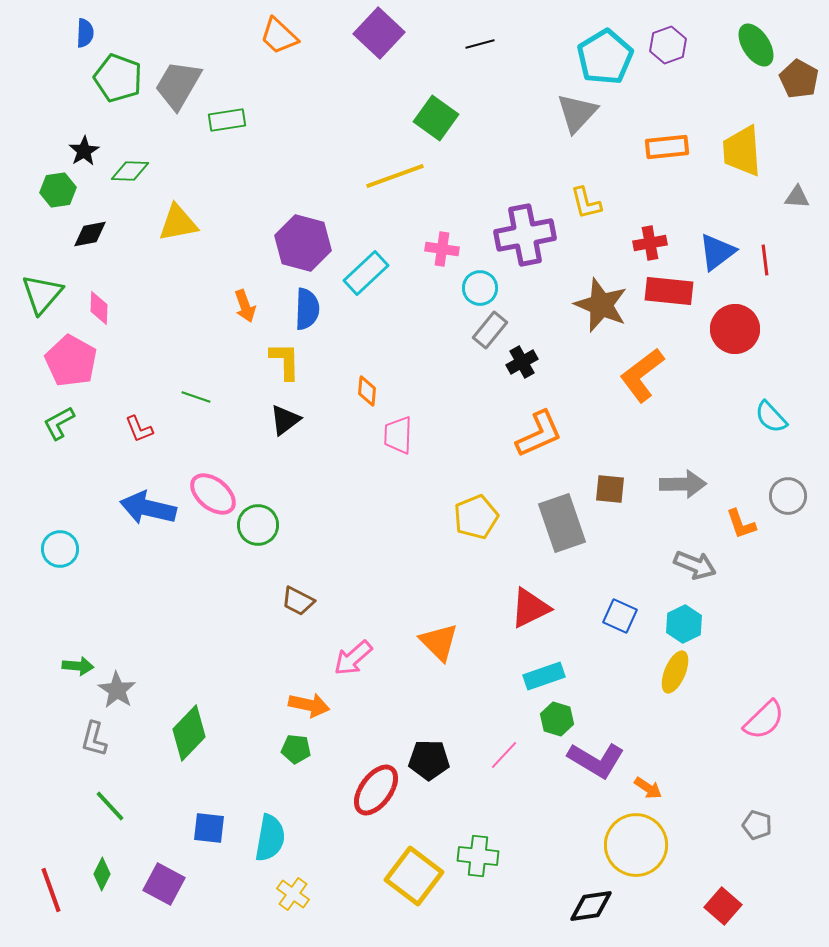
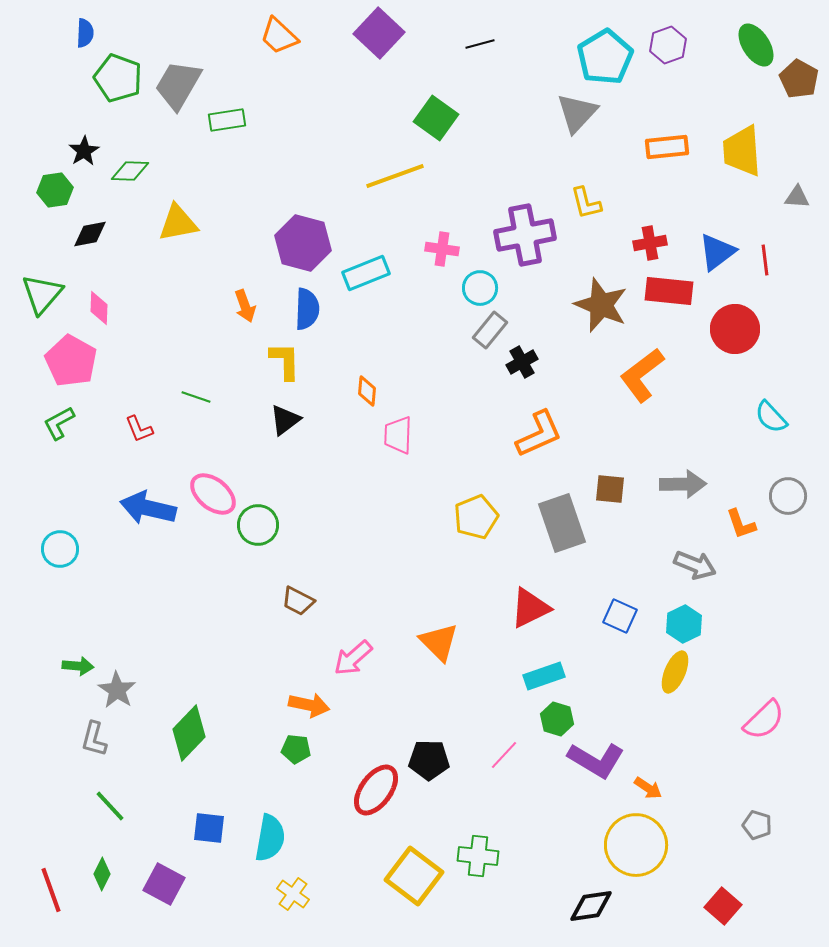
green hexagon at (58, 190): moved 3 px left
cyan rectangle at (366, 273): rotated 21 degrees clockwise
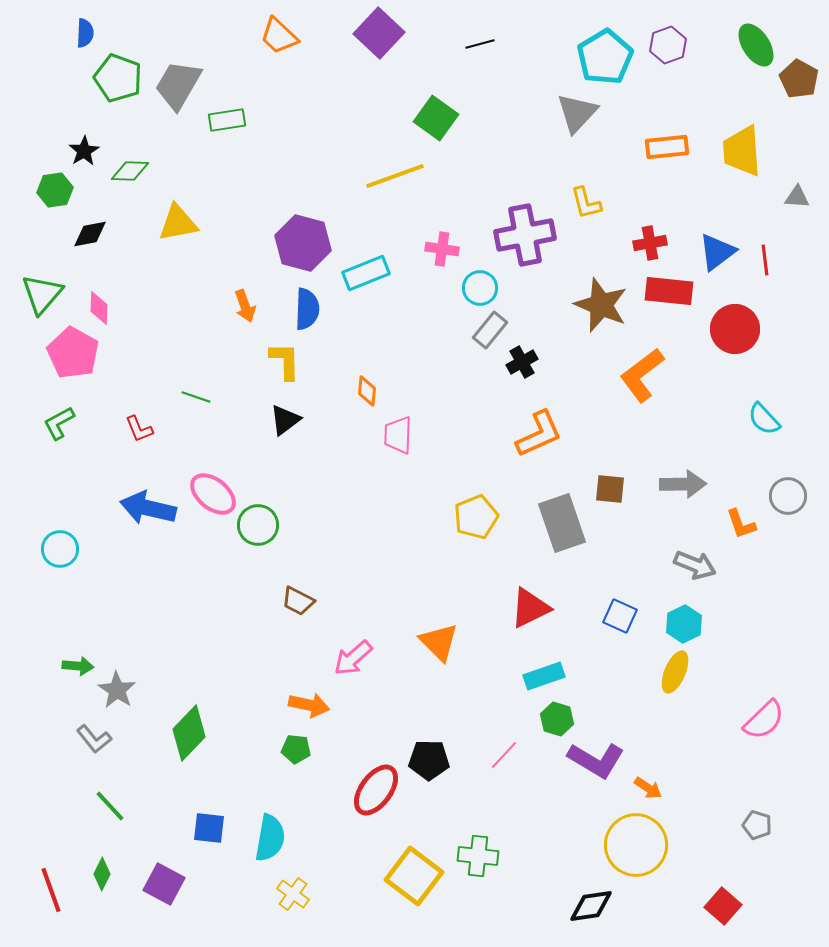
pink pentagon at (71, 361): moved 2 px right, 8 px up
cyan semicircle at (771, 417): moved 7 px left, 2 px down
gray L-shape at (94, 739): rotated 54 degrees counterclockwise
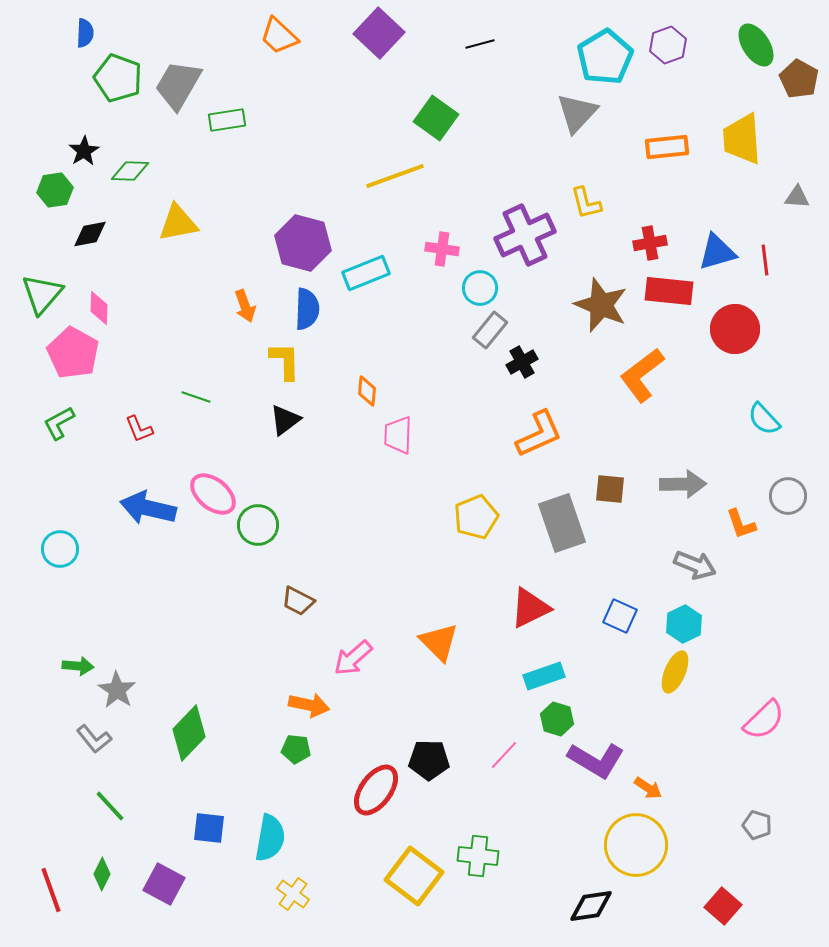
yellow trapezoid at (742, 151): moved 12 px up
purple cross at (525, 235): rotated 14 degrees counterclockwise
blue triangle at (717, 252): rotated 21 degrees clockwise
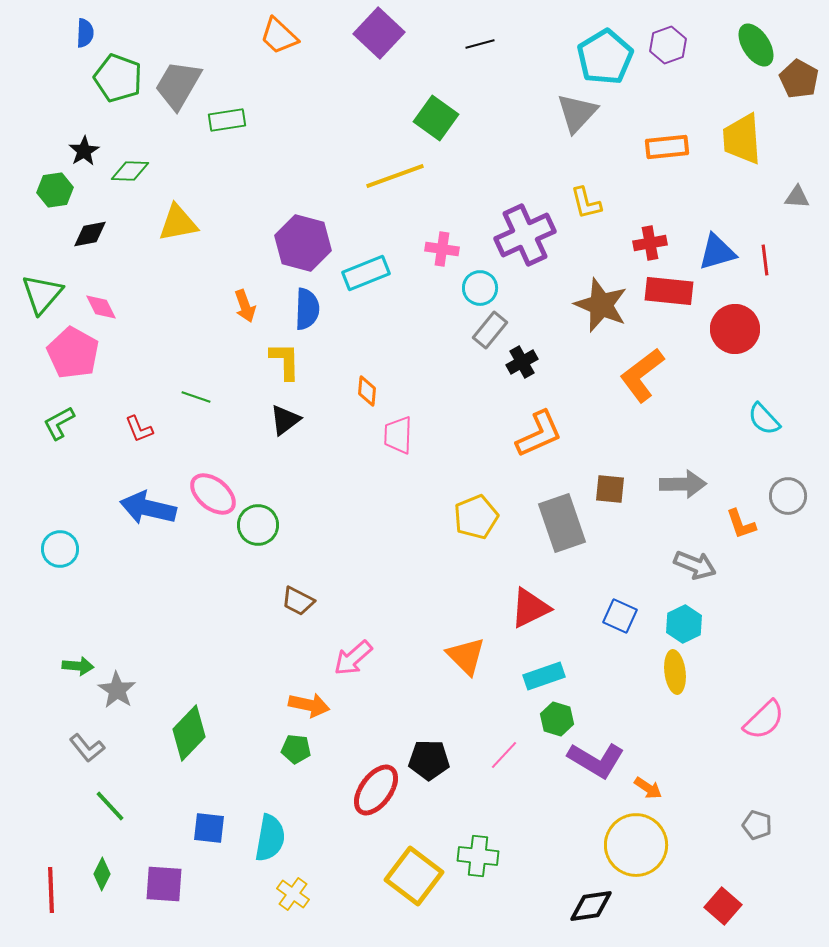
pink diamond at (99, 308): moved 2 px right, 1 px up; rotated 28 degrees counterclockwise
orange triangle at (439, 642): moved 27 px right, 14 px down
yellow ellipse at (675, 672): rotated 30 degrees counterclockwise
gray L-shape at (94, 739): moved 7 px left, 9 px down
purple square at (164, 884): rotated 24 degrees counterclockwise
red line at (51, 890): rotated 18 degrees clockwise
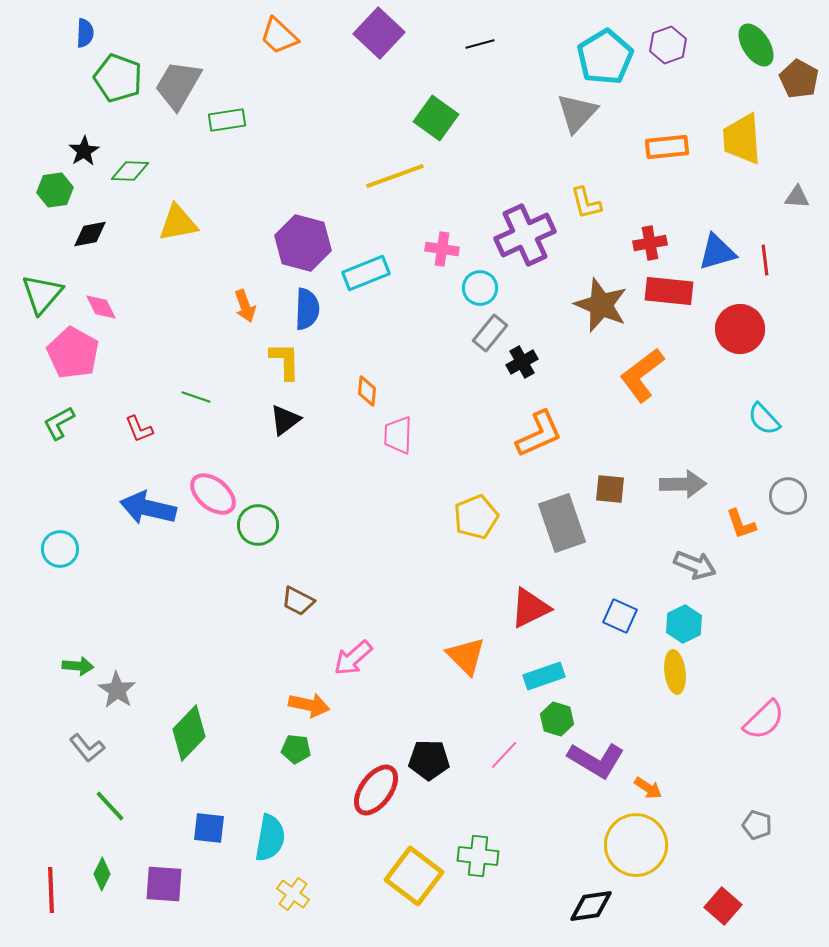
red circle at (735, 329): moved 5 px right
gray rectangle at (490, 330): moved 3 px down
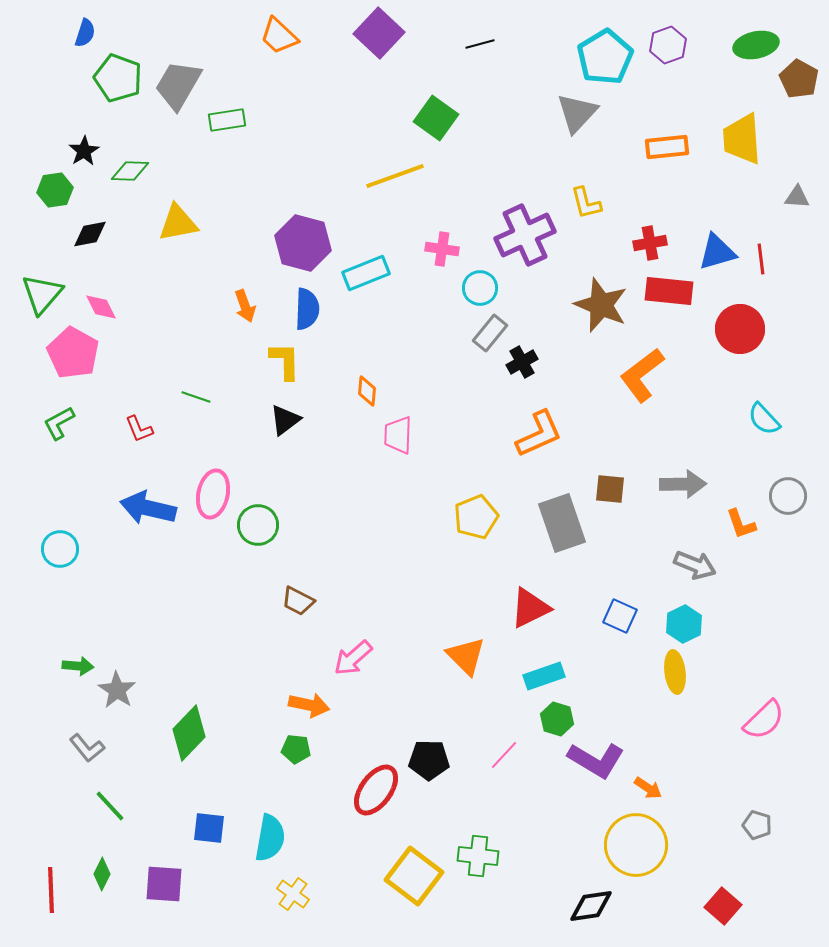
blue semicircle at (85, 33): rotated 16 degrees clockwise
green ellipse at (756, 45): rotated 69 degrees counterclockwise
red line at (765, 260): moved 4 px left, 1 px up
pink ellipse at (213, 494): rotated 63 degrees clockwise
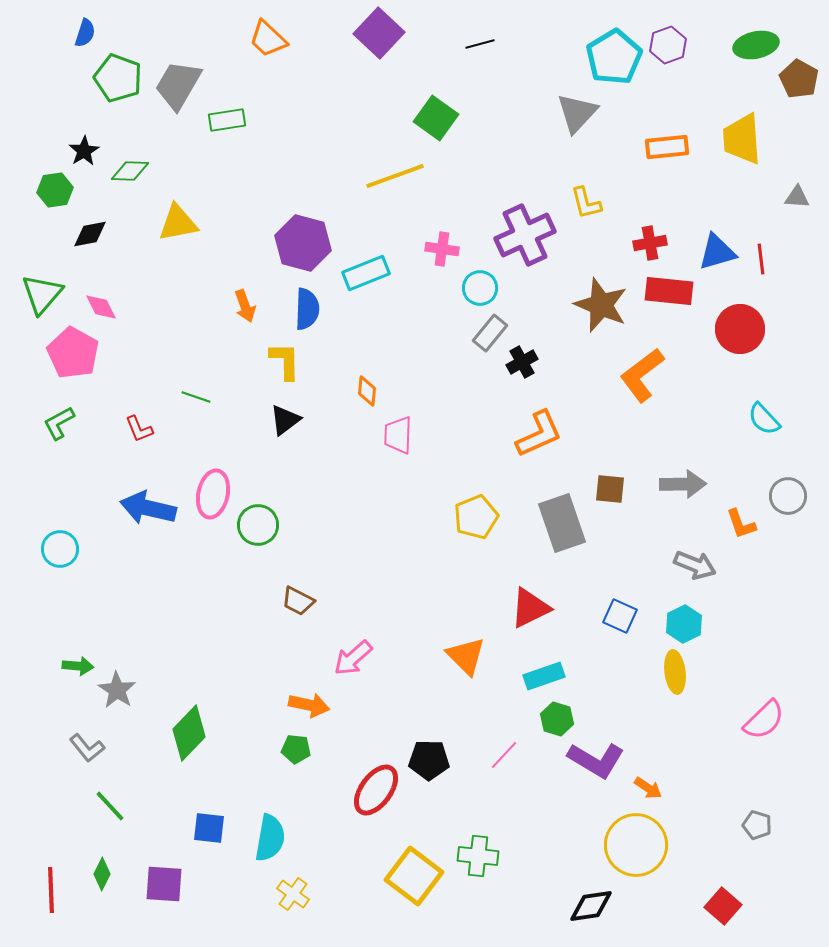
orange trapezoid at (279, 36): moved 11 px left, 3 px down
cyan pentagon at (605, 57): moved 9 px right
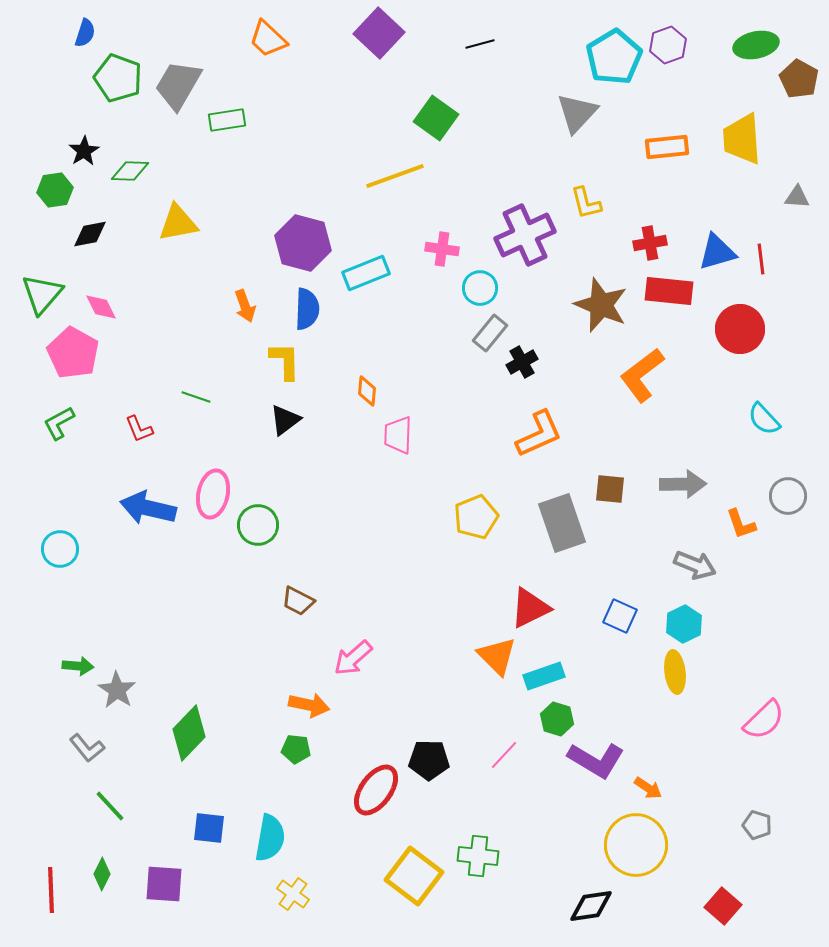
orange triangle at (466, 656): moved 31 px right
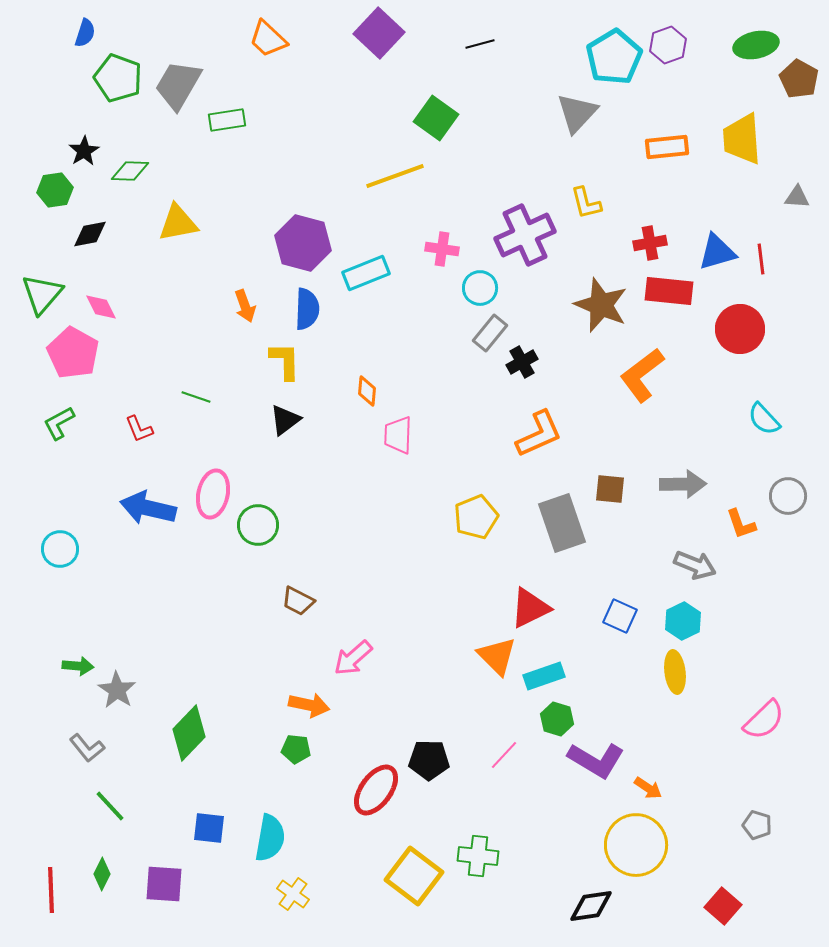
cyan hexagon at (684, 624): moved 1 px left, 3 px up
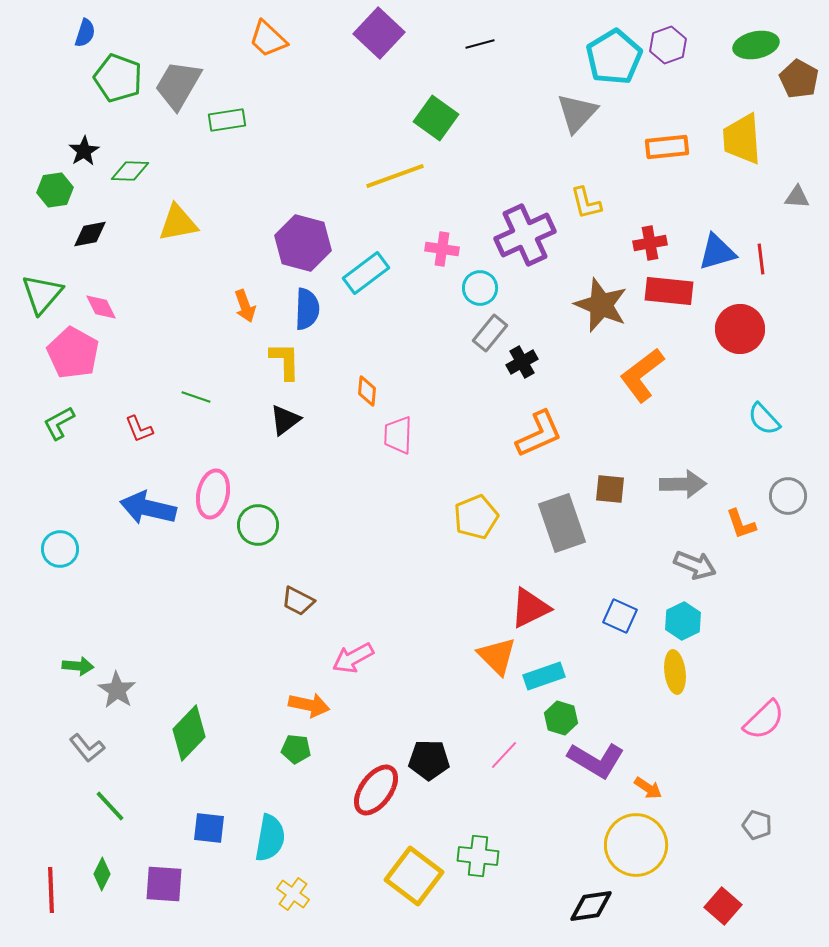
cyan rectangle at (366, 273): rotated 15 degrees counterclockwise
pink arrow at (353, 658): rotated 12 degrees clockwise
green hexagon at (557, 719): moved 4 px right, 1 px up
